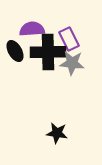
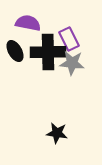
purple semicircle: moved 4 px left, 6 px up; rotated 15 degrees clockwise
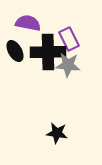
gray star: moved 4 px left, 2 px down
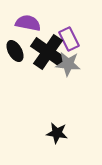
black cross: rotated 36 degrees clockwise
gray star: moved 1 px up
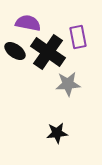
purple rectangle: moved 9 px right, 2 px up; rotated 15 degrees clockwise
black ellipse: rotated 25 degrees counterclockwise
gray star: moved 20 px down; rotated 10 degrees counterclockwise
black star: rotated 15 degrees counterclockwise
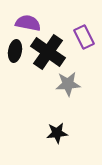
purple rectangle: moved 6 px right; rotated 15 degrees counterclockwise
black ellipse: rotated 65 degrees clockwise
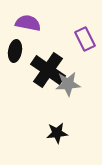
purple rectangle: moved 1 px right, 2 px down
black cross: moved 18 px down
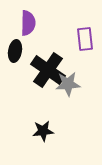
purple semicircle: rotated 80 degrees clockwise
purple rectangle: rotated 20 degrees clockwise
black star: moved 14 px left, 2 px up
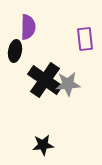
purple semicircle: moved 4 px down
black cross: moved 3 px left, 10 px down
black star: moved 14 px down
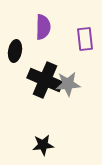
purple semicircle: moved 15 px right
black cross: rotated 12 degrees counterclockwise
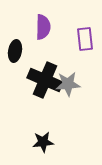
black star: moved 3 px up
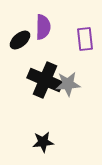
black ellipse: moved 5 px right, 11 px up; rotated 40 degrees clockwise
